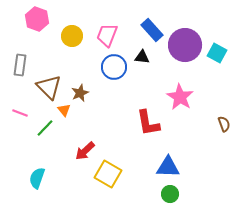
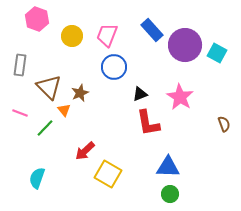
black triangle: moved 2 px left, 37 px down; rotated 28 degrees counterclockwise
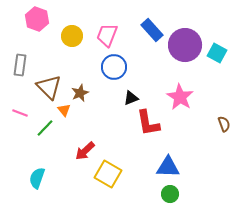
black triangle: moved 9 px left, 4 px down
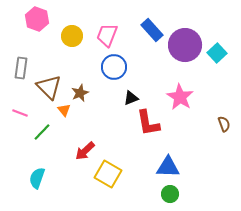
cyan square: rotated 18 degrees clockwise
gray rectangle: moved 1 px right, 3 px down
green line: moved 3 px left, 4 px down
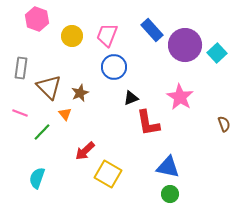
orange triangle: moved 1 px right, 4 px down
blue triangle: rotated 10 degrees clockwise
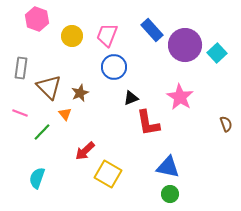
brown semicircle: moved 2 px right
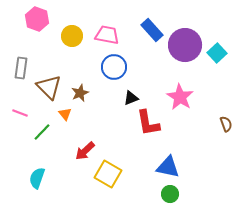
pink trapezoid: rotated 80 degrees clockwise
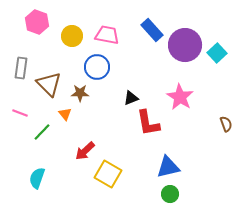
pink hexagon: moved 3 px down
blue circle: moved 17 px left
brown triangle: moved 3 px up
brown star: rotated 24 degrees clockwise
blue triangle: rotated 25 degrees counterclockwise
